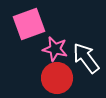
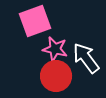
pink square: moved 6 px right, 3 px up
red circle: moved 1 px left, 2 px up
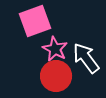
pink star: rotated 15 degrees clockwise
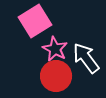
pink square: rotated 12 degrees counterclockwise
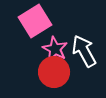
white arrow: moved 2 px left, 7 px up; rotated 8 degrees clockwise
red circle: moved 2 px left, 4 px up
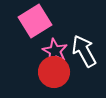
pink star: moved 2 px down
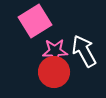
pink star: rotated 30 degrees counterclockwise
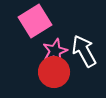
pink star: rotated 20 degrees counterclockwise
